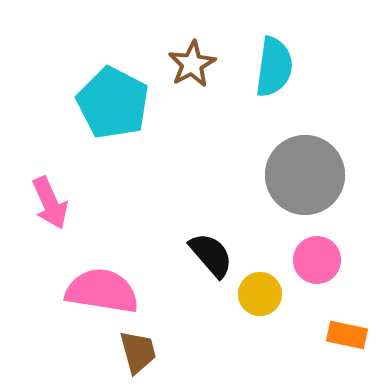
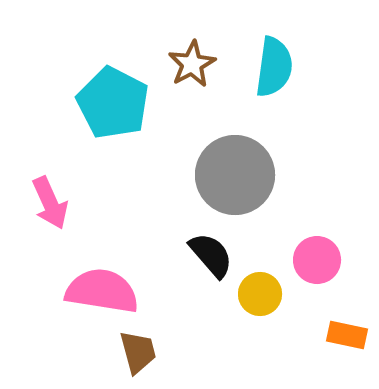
gray circle: moved 70 px left
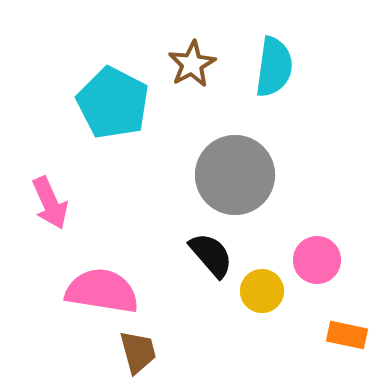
yellow circle: moved 2 px right, 3 px up
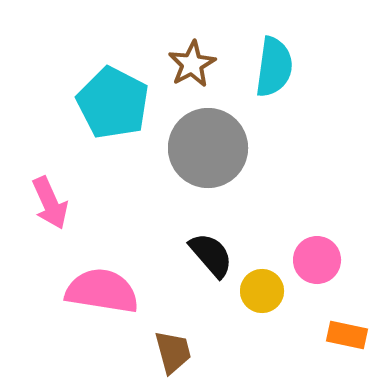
gray circle: moved 27 px left, 27 px up
brown trapezoid: moved 35 px right
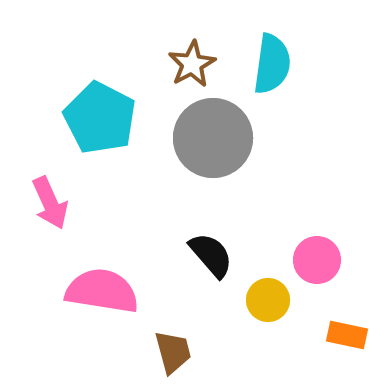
cyan semicircle: moved 2 px left, 3 px up
cyan pentagon: moved 13 px left, 15 px down
gray circle: moved 5 px right, 10 px up
yellow circle: moved 6 px right, 9 px down
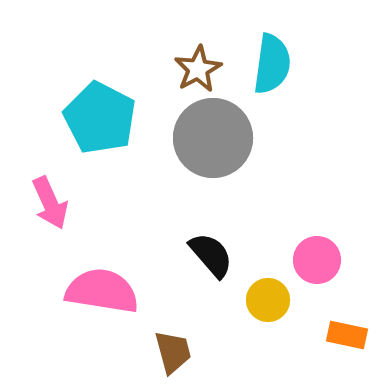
brown star: moved 6 px right, 5 px down
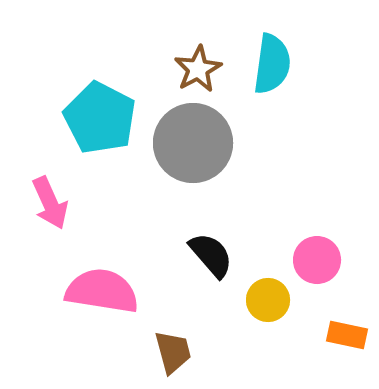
gray circle: moved 20 px left, 5 px down
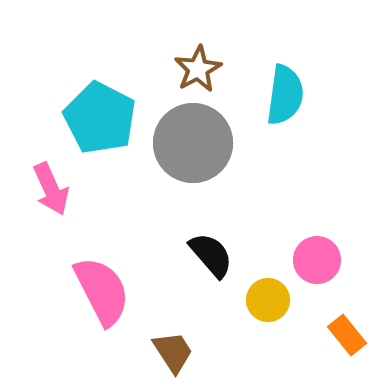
cyan semicircle: moved 13 px right, 31 px down
pink arrow: moved 1 px right, 14 px up
pink semicircle: rotated 54 degrees clockwise
orange rectangle: rotated 39 degrees clockwise
brown trapezoid: rotated 18 degrees counterclockwise
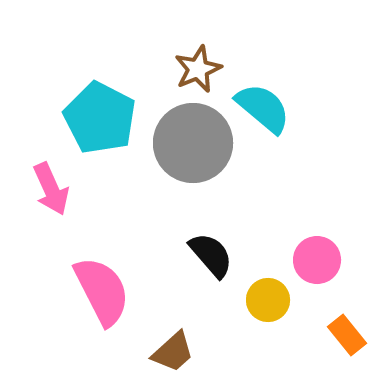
brown star: rotated 6 degrees clockwise
cyan semicircle: moved 22 px left, 13 px down; rotated 58 degrees counterclockwise
brown trapezoid: rotated 81 degrees clockwise
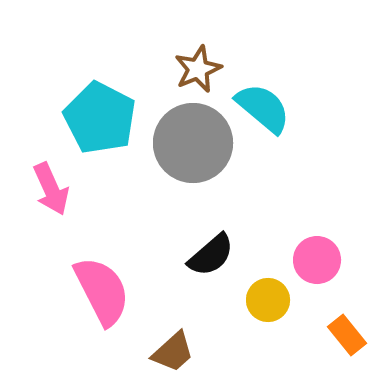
black semicircle: rotated 90 degrees clockwise
